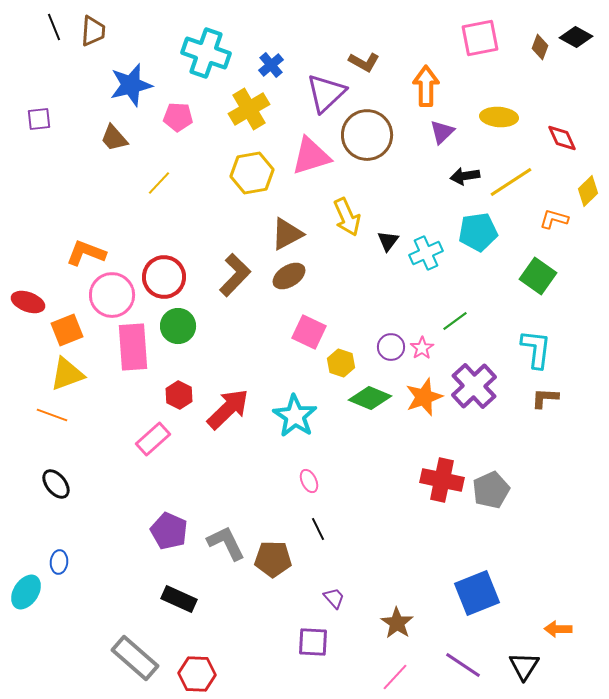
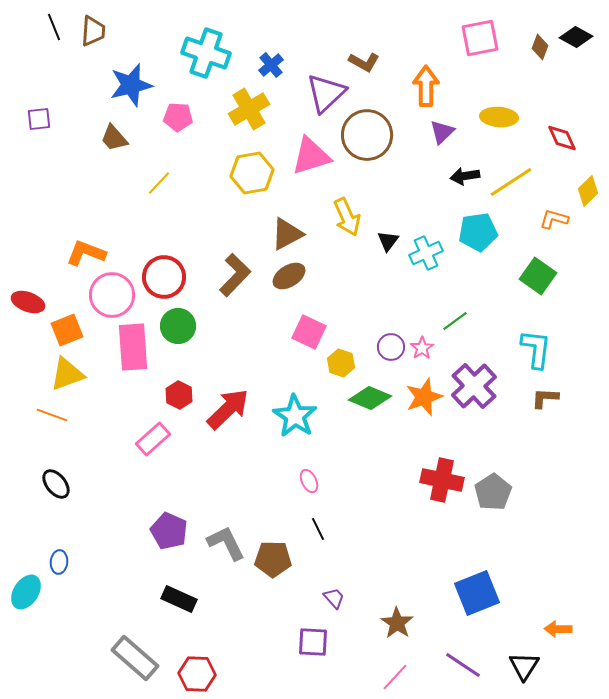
gray pentagon at (491, 490): moved 2 px right, 2 px down; rotated 9 degrees counterclockwise
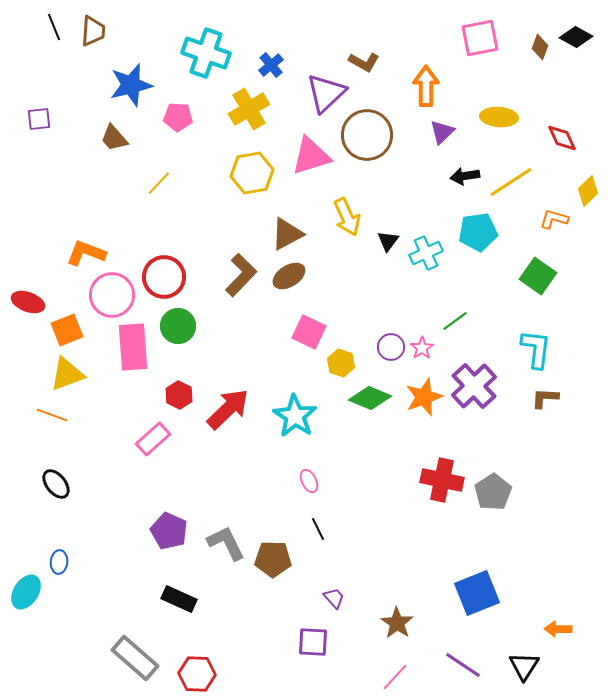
brown L-shape at (235, 275): moved 6 px right
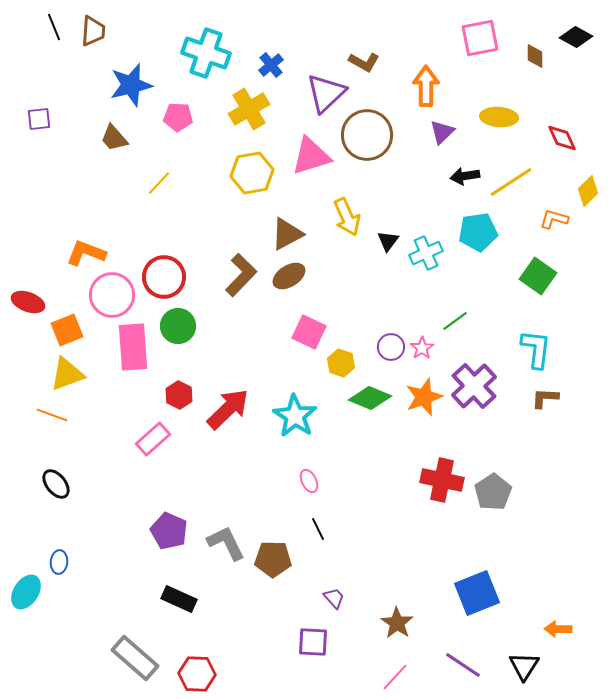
brown diamond at (540, 47): moved 5 px left, 9 px down; rotated 20 degrees counterclockwise
